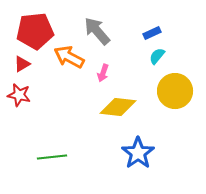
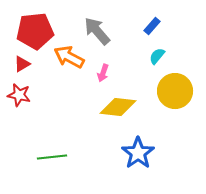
blue rectangle: moved 7 px up; rotated 24 degrees counterclockwise
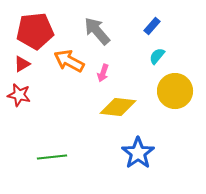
orange arrow: moved 4 px down
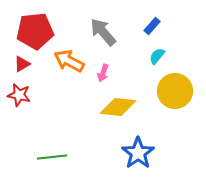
gray arrow: moved 6 px right, 1 px down
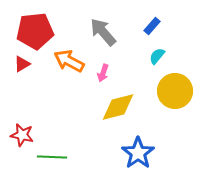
red star: moved 3 px right, 40 px down
yellow diamond: rotated 21 degrees counterclockwise
green line: rotated 8 degrees clockwise
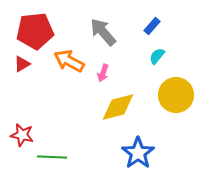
yellow circle: moved 1 px right, 4 px down
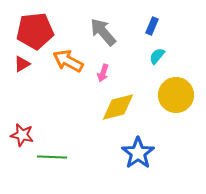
blue rectangle: rotated 18 degrees counterclockwise
orange arrow: moved 1 px left
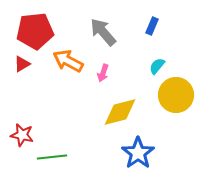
cyan semicircle: moved 10 px down
yellow diamond: moved 2 px right, 5 px down
green line: rotated 8 degrees counterclockwise
